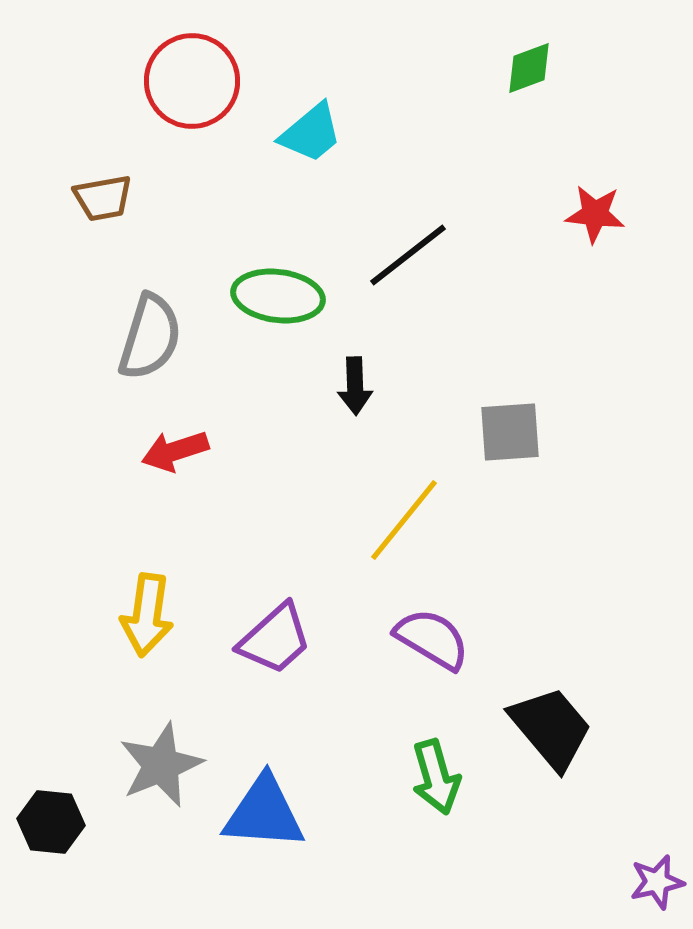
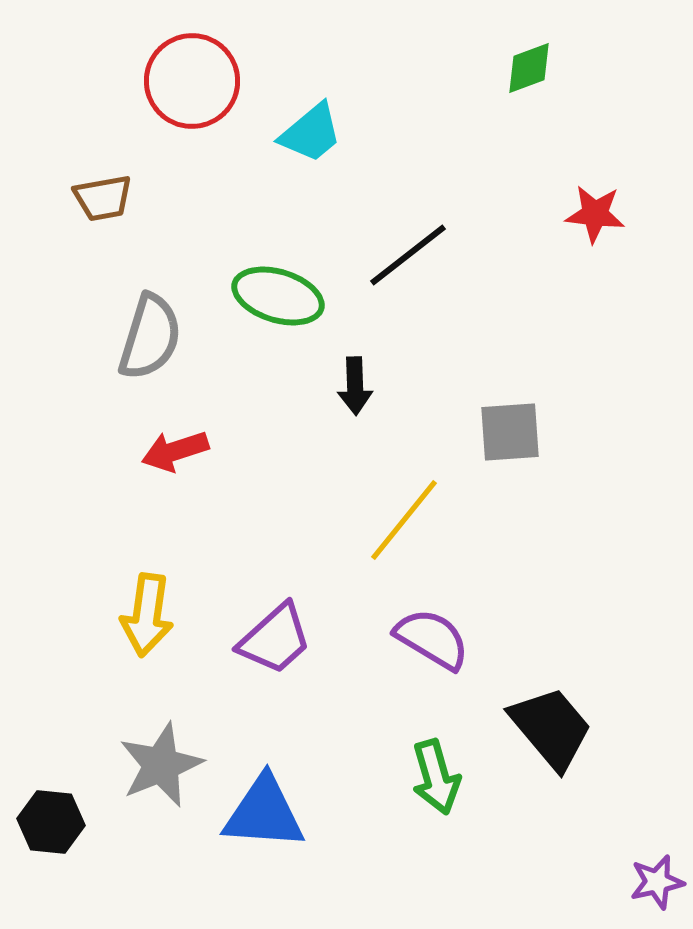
green ellipse: rotated 10 degrees clockwise
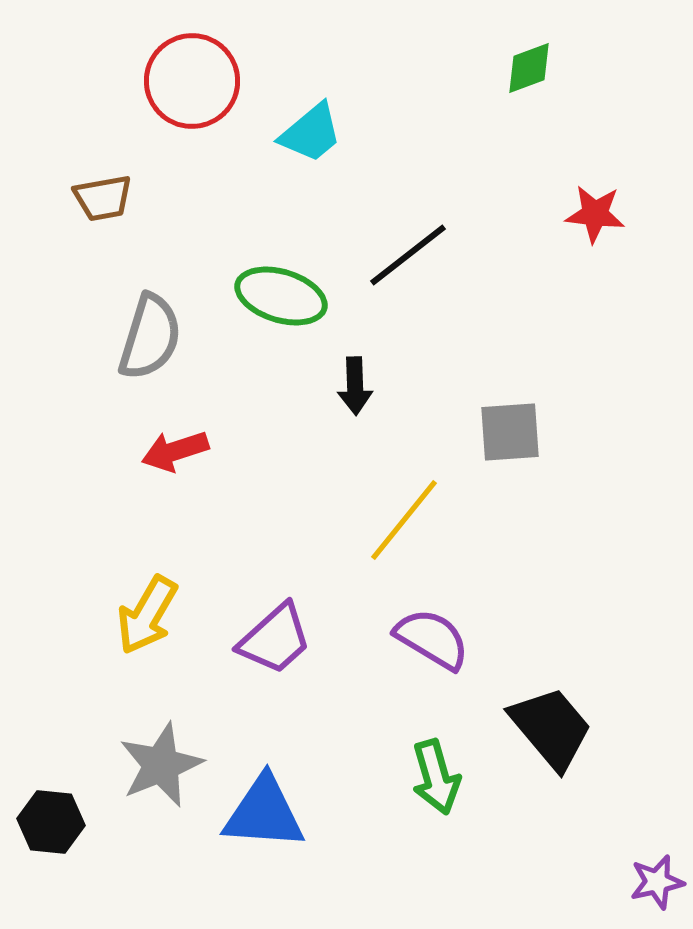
green ellipse: moved 3 px right
yellow arrow: rotated 22 degrees clockwise
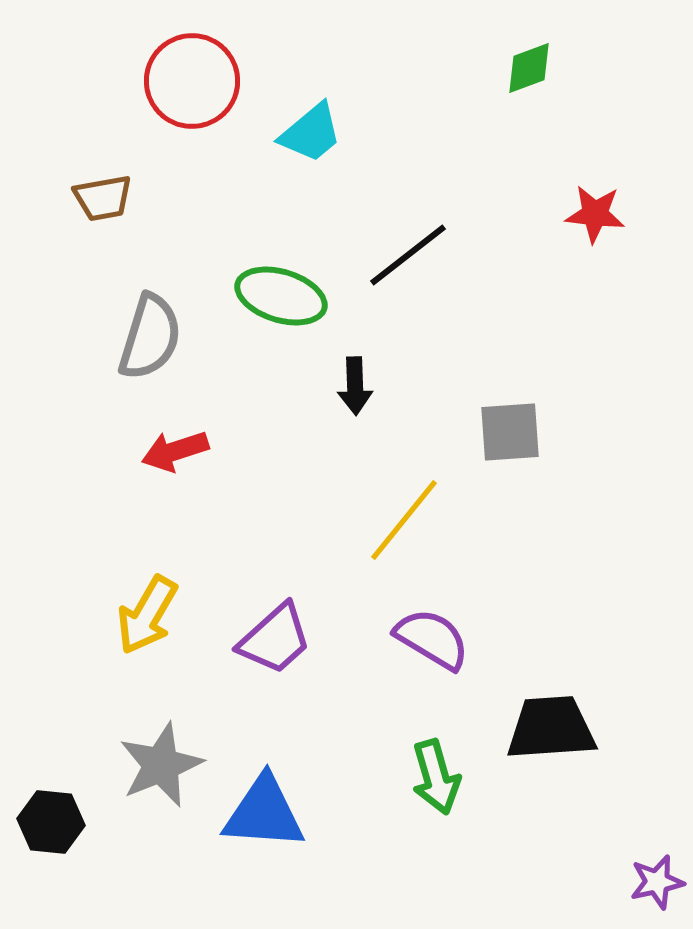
black trapezoid: rotated 54 degrees counterclockwise
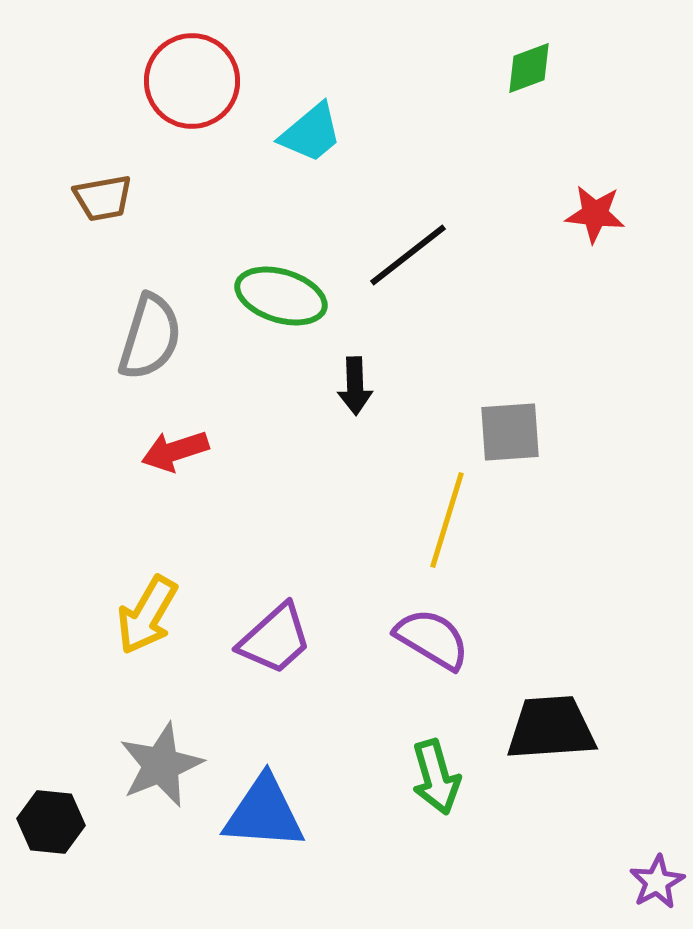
yellow line: moved 43 px right; rotated 22 degrees counterclockwise
purple star: rotated 16 degrees counterclockwise
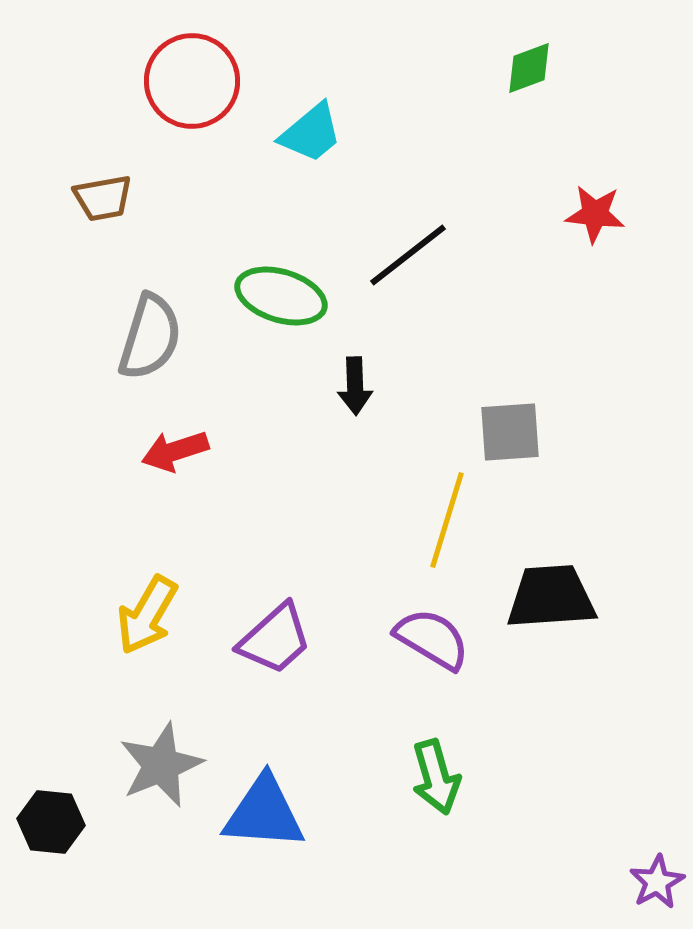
black trapezoid: moved 131 px up
